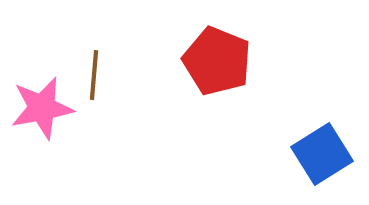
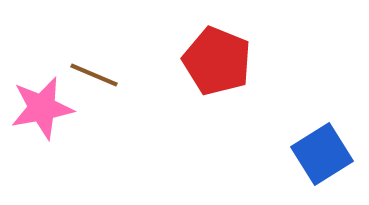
brown line: rotated 72 degrees counterclockwise
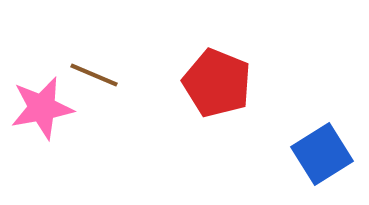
red pentagon: moved 22 px down
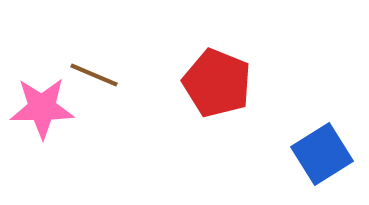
pink star: rotated 10 degrees clockwise
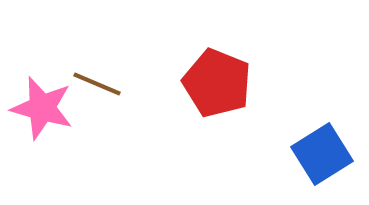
brown line: moved 3 px right, 9 px down
pink star: rotated 16 degrees clockwise
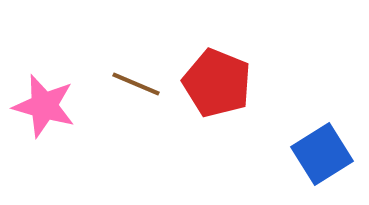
brown line: moved 39 px right
pink star: moved 2 px right, 2 px up
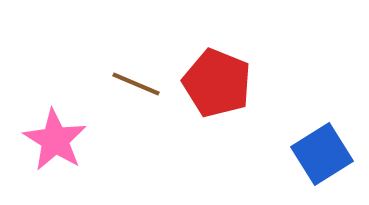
pink star: moved 11 px right, 34 px down; rotated 16 degrees clockwise
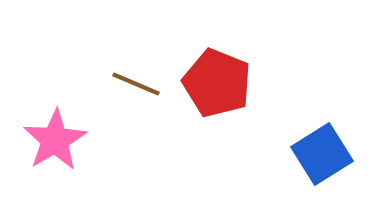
pink star: rotated 10 degrees clockwise
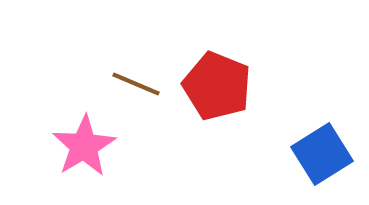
red pentagon: moved 3 px down
pink star: moved 29 px right, 6 px down
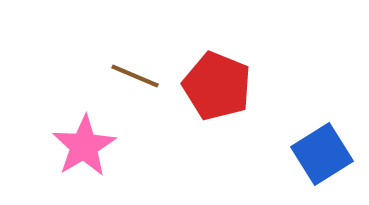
brown line: moved 1 px left, 8 px up
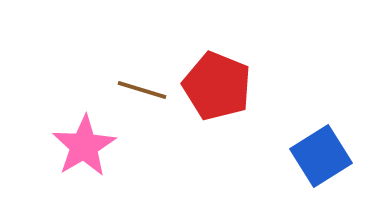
brown line: moved 7 px right, 14 px down; rotated 6 degrees counterclockwise
blue square: moved 1 px left, 2 px down
